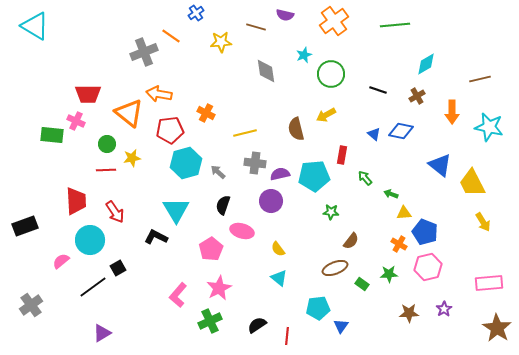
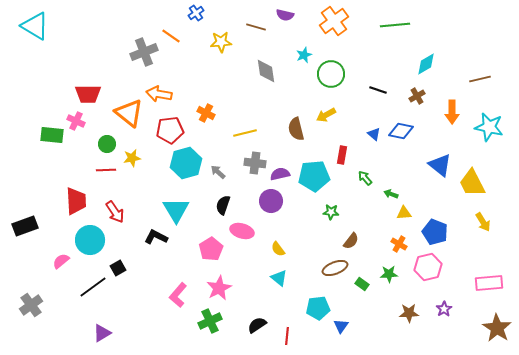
blue pentagon at (425, 232): moved 10 px right
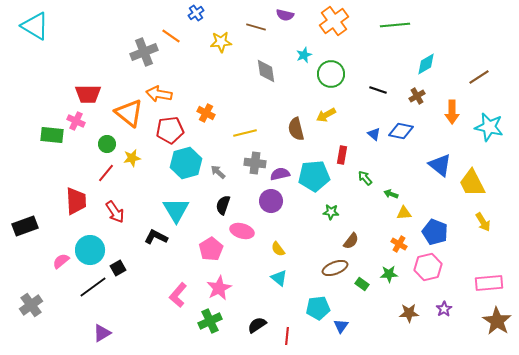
brown line at (480, 79): moved 1 px left, 2 px up; rotated 20 degrees counterclockwise
red line at (106, 170): moved 3 px down; rotated 48 degrees counterclockwise
cyan circle at (90, 240): moved 10 px down
brown star at (497, 328): moved 7 px up
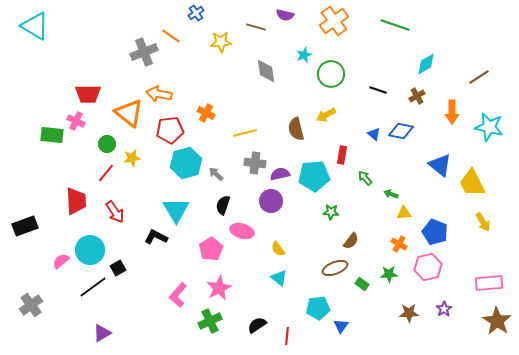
green line at (395, 25): rotated 24 degrees clockwise
gray arrow at (218, 172): moved 2 px left, 2 px down
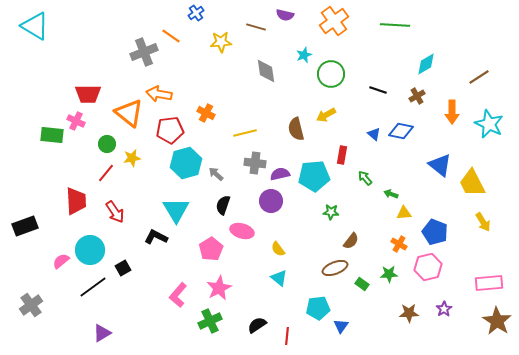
green line at (395, 25): rotated 16 degrees counterclockwise
cyan star at (489, 127): moved 3 px up; rotated 12 degrees clockwise
black square at (118, 268): moved 5 px right
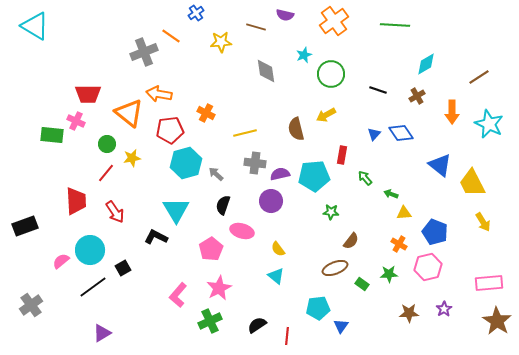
blue diamond at (401, 131): moved 2 px down; rotated 45 degrees clockwise
blue triangle at (374, 134): rotated 32 degrees clockwise
cyan triangle at (279, 278): moved 3 px left, 2 px up
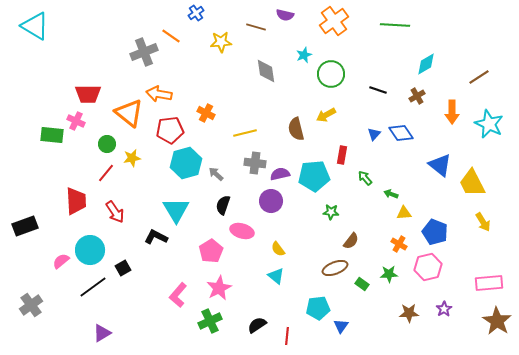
pink pentagon at (211, 249): moved 2 px down
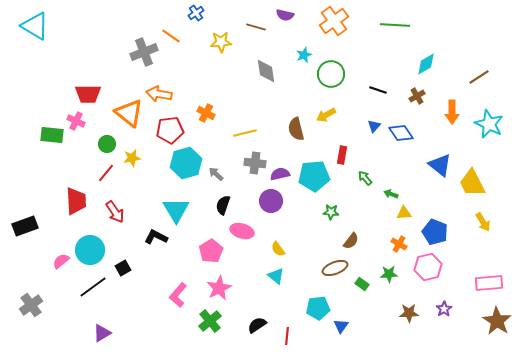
blue triangle at (374, 134): moved 8 px up
green cross at (210, 321): rotated 15 degrees counterclockwise
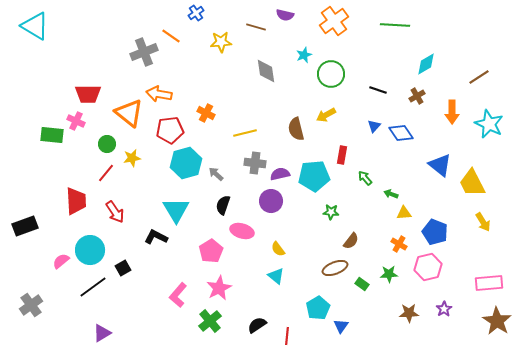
cyan pentagon at (318, 308): rotated 25 degrees counterclockwise
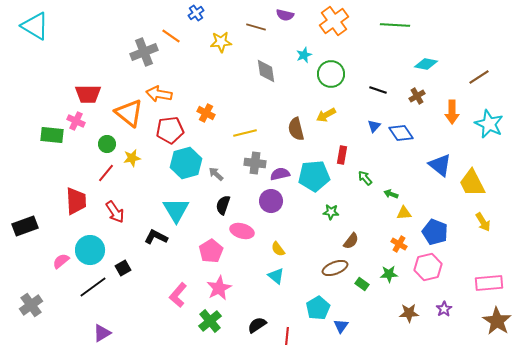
cyan diamond at (426, 64): rotated 40 degrees clockwise
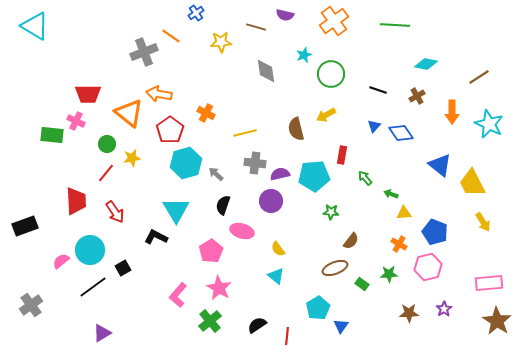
red pentagon at (170, 130): rotated 28 degrees counterclockwise
pink star at (219, 288): rotated 15 degrees counterclockwise
